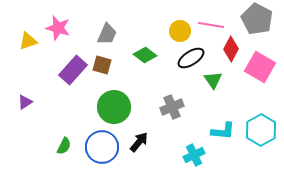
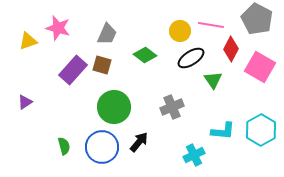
green semicircle: rotated 42 degrees counterclockwise
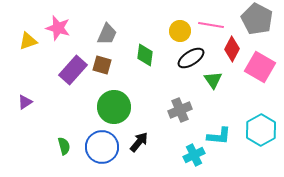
red diamond: moved 1 px right
green diamond: rotated 60 degrees clockwise
gray cross: moved 8 px right, 3 px down
cyan L-shape: moved 4 px left, 5 px down
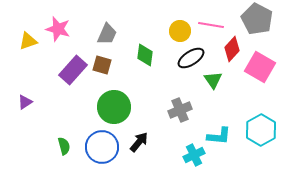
pink star: moved 1 px down
red diamond: rotated 15 degrees clockwise
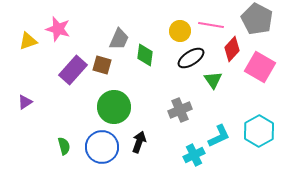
gray trapezoid: moved 12 px right, 5 px down
cyan hexagon: moved 2 px left, 1 px down
cyan L-shape: rotated 30 degrees counterclockwise
black arrow: rotated 20 degrees counterclockwise
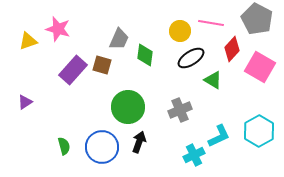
pink line: moved 2 px up
green triangle: rotated 24 degrees counterclockwise
green circle: moved 14 px right
